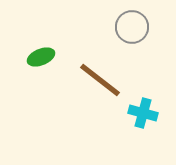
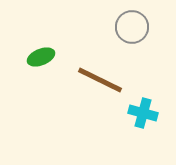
brown line: rotated 12 degrees counterclockwise
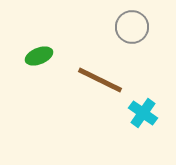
green ellipse: moved 2 px left, 1 px up
cyan cross: rotated 20 degrees clockwise
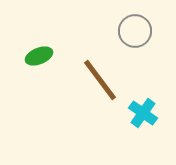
gray circle: moved 3 px right, 4 px down
brown line: rotated 27 degrees clockwise
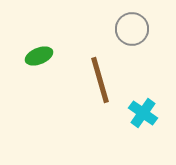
gray circle: moved 3 px left, 2 px up
brown line: rotated 21 degrees clockwise
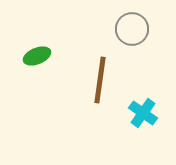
green ellipse: moved 2 px left
brown line: rotated 24 degrees clockwise
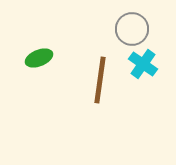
green ellipse: moved 2 px right, 2 px down
cyan cross: moved 49 px up
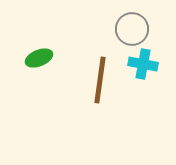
cyan cross: rotated 24 degrees counterclockwise
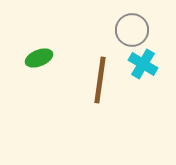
gray circle: moved 1 px down
cyan cross: rotated 20 degrees clockwise
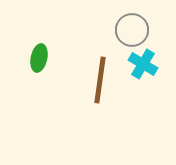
green ellipse: rotated 56 degrees counterclockwise
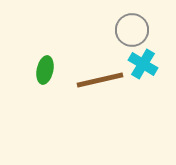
green ellipse: moved 6 px right, 12 px down
brown line: rotated 69 degrees clockwise
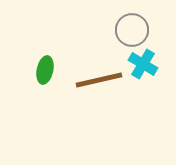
brown line: moved 1 px left
